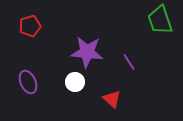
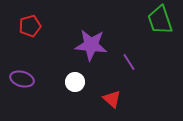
purple star: moved 4 px right, 7 px up
purple ellipse: moved 6 px left, 3 px up; rotated 50 degrees counterclockwise
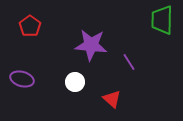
green trapezoid: moved 2 px right; rotated 20 degrees clockwise
red pentagon: rotated 20 degrees counterclockwise
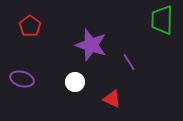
purple star: rotated 12 degrees clockwise
red triangle: rotated 18 degrees counterclockwise
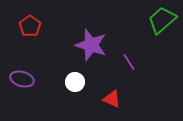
green trapezoid: rotated 48 degrees clockwise
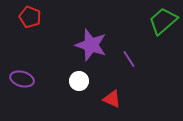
green trapezoid: moved 1 px right, 1 px down
red pentagon: moved 9 px up; rotated 15 degrees counterclockwise
purple line: moved 3 px up
white circle: moved 4 px right, 1 px up
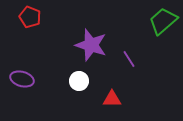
red triangle: rotated 24 degrees counterclockwise
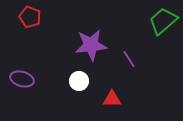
purple star: rotated 24 degrees counterclockwise
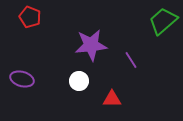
purple line: moved 2 px right, 1 px down
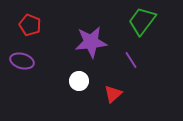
red pentagon: moved 8 px down
green trapezoid: moved 21 px left; rotated 12 degrees counterclockwise
purple star: moved 3 px up
purple ellipse: moved 18 px up
red triangle: moved 1 px right, 5 px up; rotated 42 degrees counterclockwise
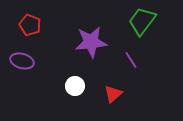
white circle: moved 4 px left, 5 px down
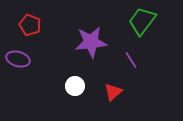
purple ellipse: moved 4 px left, 2 px up
red triangle: moved 2 px up
